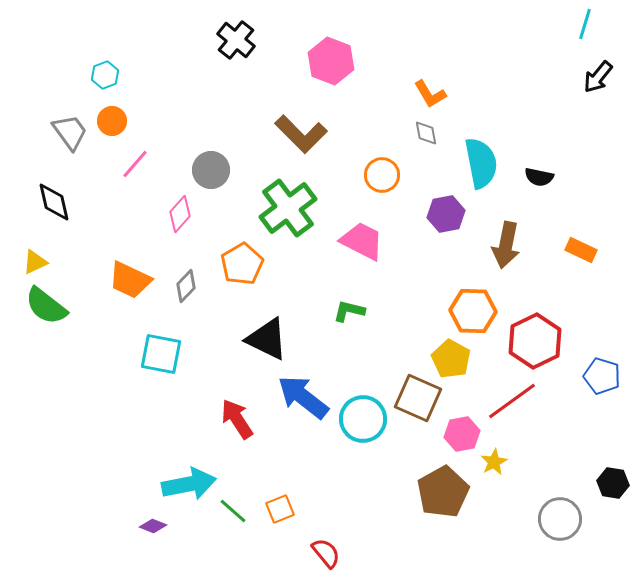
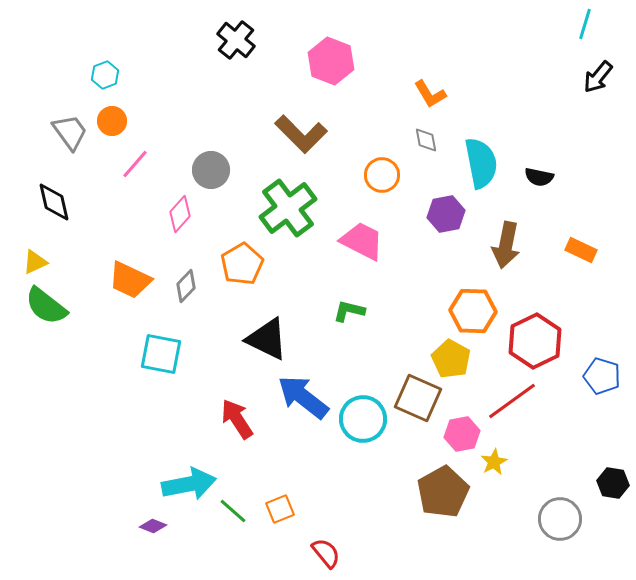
gray diamond at (426, 133): moved 7 px down
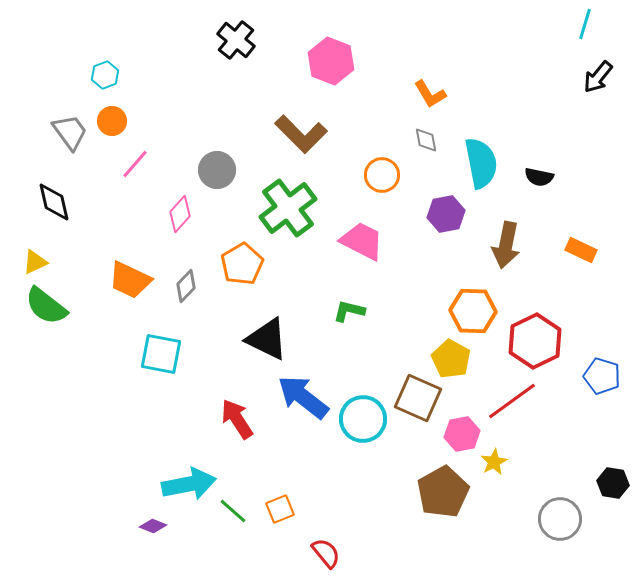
gray circle at (211, 170): moved 6 px right
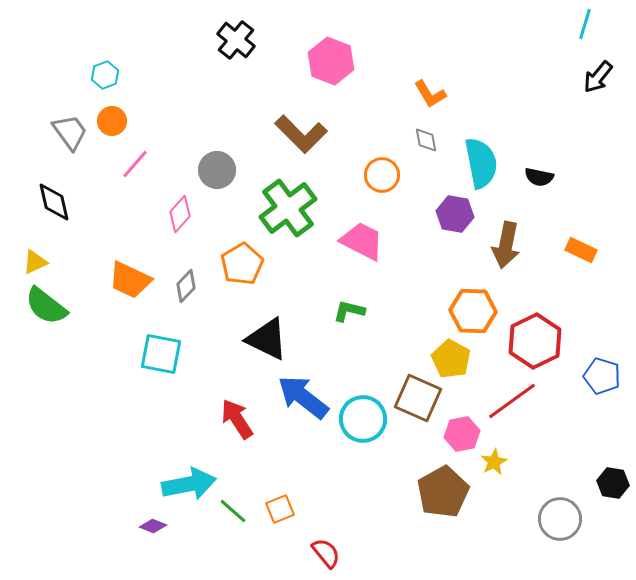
purple hexagon at (446, 214): moved 9 px right; rotated 21 degrees clockwise
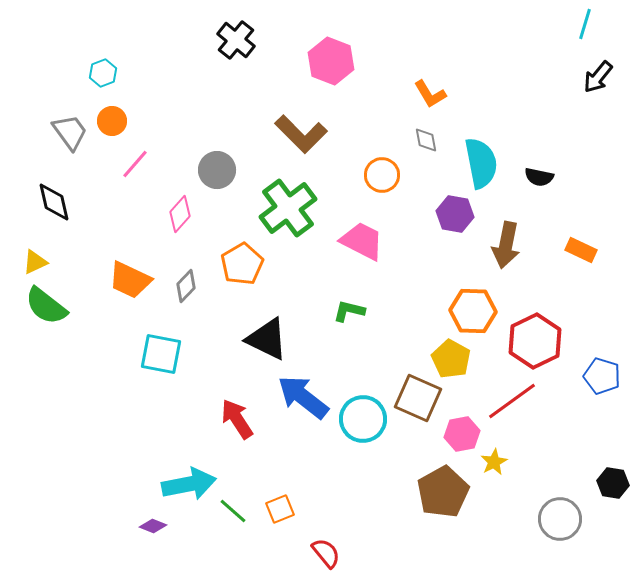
cyan hexagon at (105, 75): moved 2 px left, 2 px up
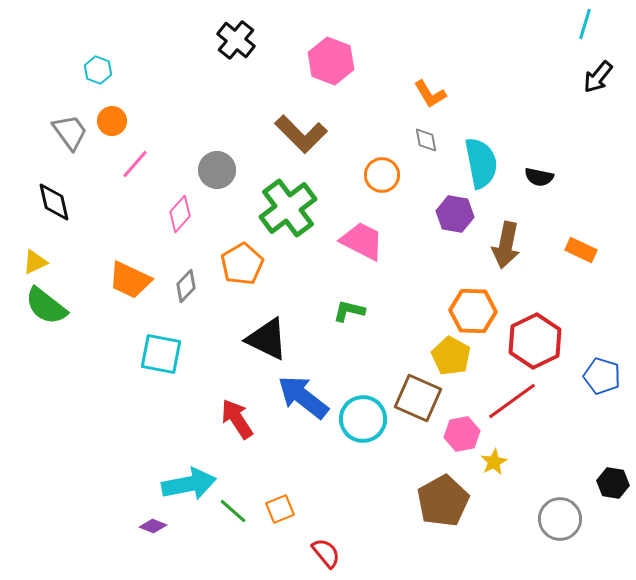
cyan hexagon at (103, 73): moved 5 px left, 3 px up; rotated 20 degrees counterclockwise
yellow pentagon at (451, 359): moved 3 px up
brown pentagon at (443, 492): moved 9 px down
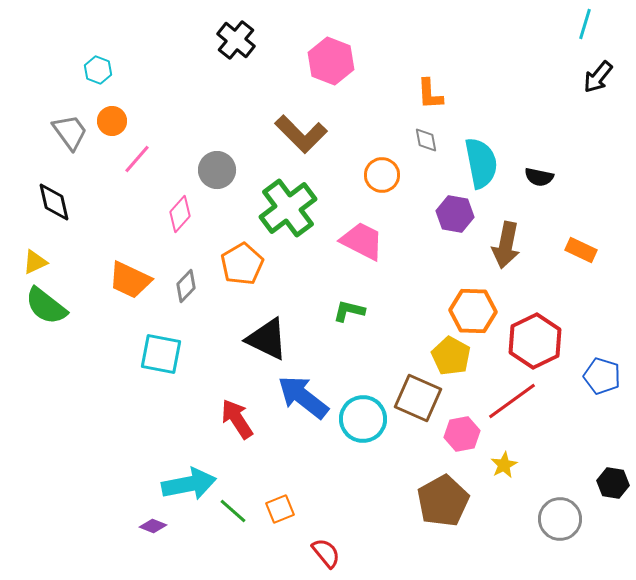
orange L-shape at (430, 94): rotated 28 degrees clockwise
pink line at (135, 164): moved 2 px right, 5 px up
yellow star at (494, 462): moved 10 px right, 3 px down
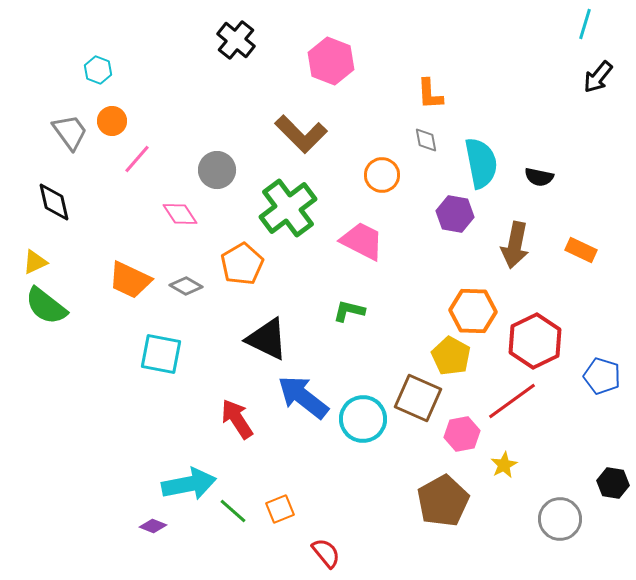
pink diamond at (180, 214): rotated 75 degrees counterclockwise
brown arrow at (506, 245): moved 9 px right
gray diamond at (186, 286): rotated 76 degrees clockwise
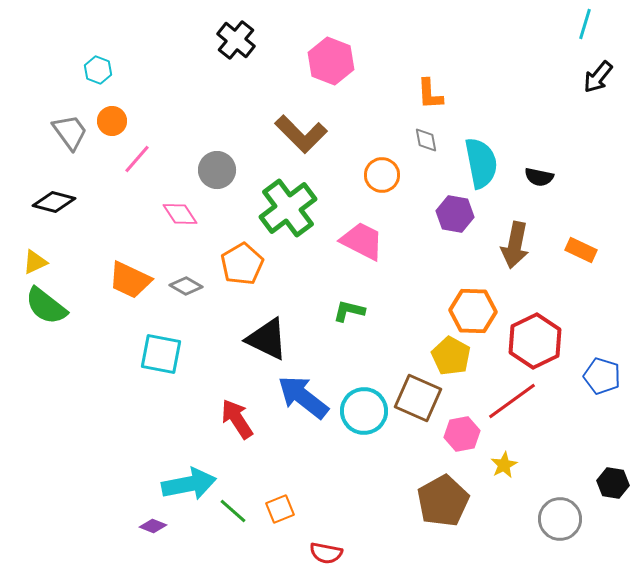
black diamond at (54, 202): rotated 63 degrees counterclockwise
cyan circle at (363, 419): moved 1 px right, 8 px up
red semicircle at (326, 553): rotated 140 degrees clockwise
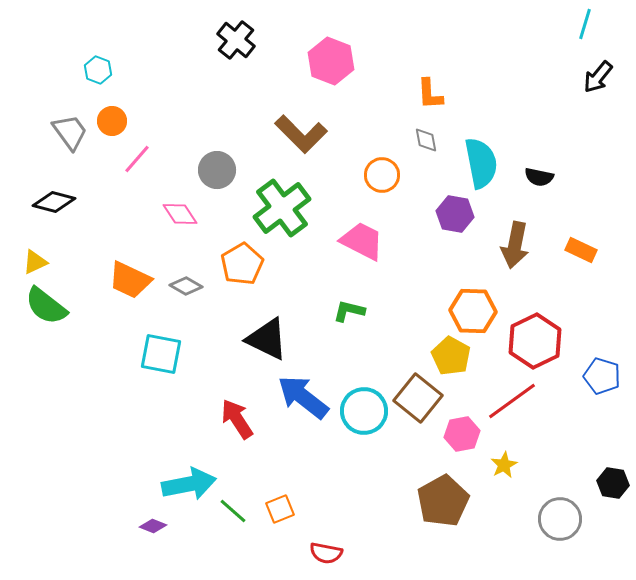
green cross at (288, 208): moved 6 px left
brown square at (418, 398): rotated 15 degrees clockwise
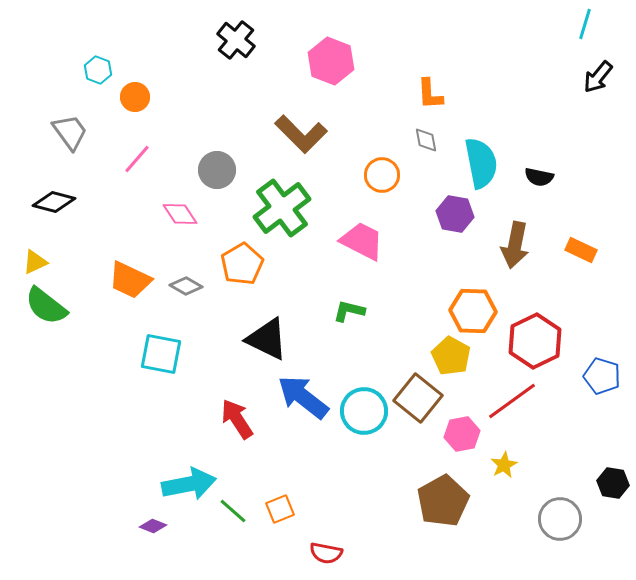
orange circle at (112, 121): moved 23 px right, 24 px up
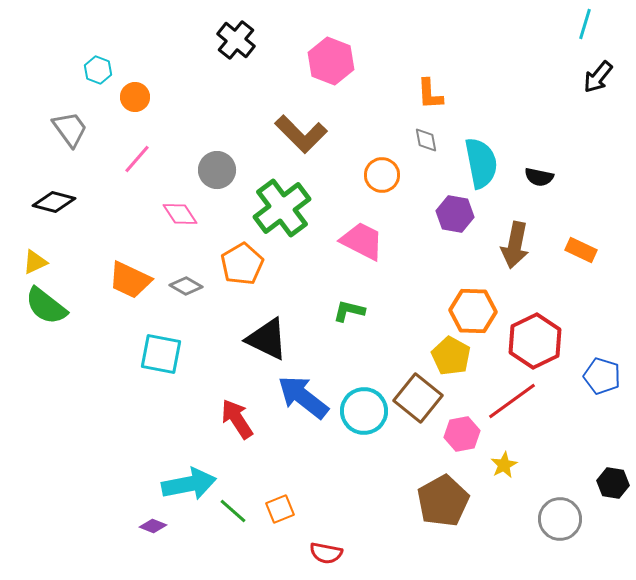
gray trapezoid at (70, 132): moved 3 px up
